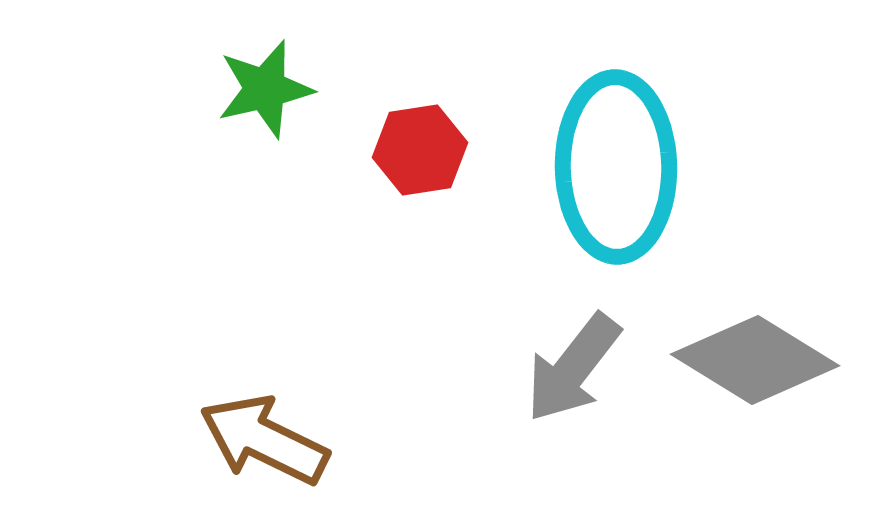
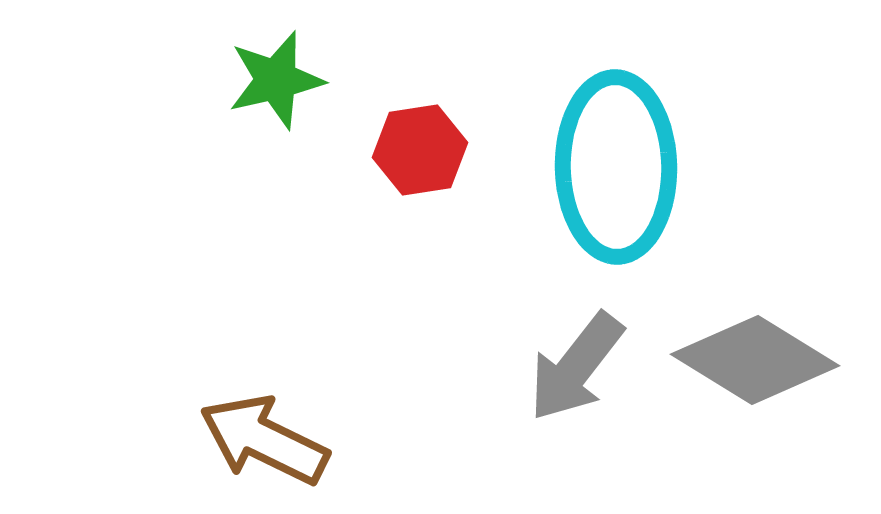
green star: moved 11 px right, 9 px up
gray arrow: moved 3 px right, 1 px up
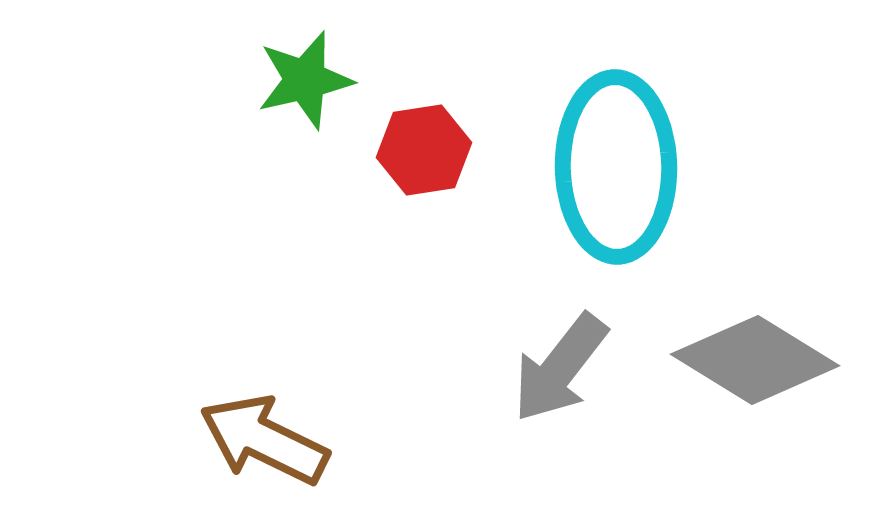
green star: moved 29 px right
red hexagon: moved 4 px right
gray arrow: moved 16 px left, 1 px down
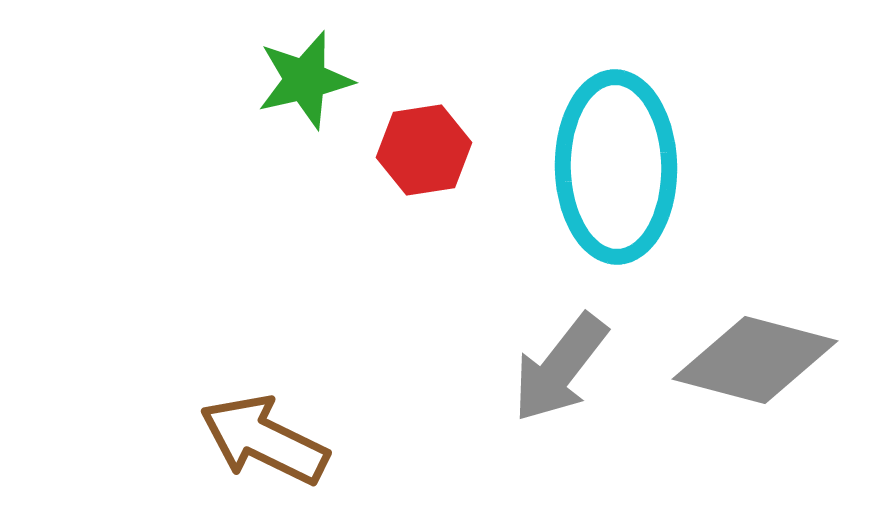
gray diamond: rotated 17 degrees counterclockwise
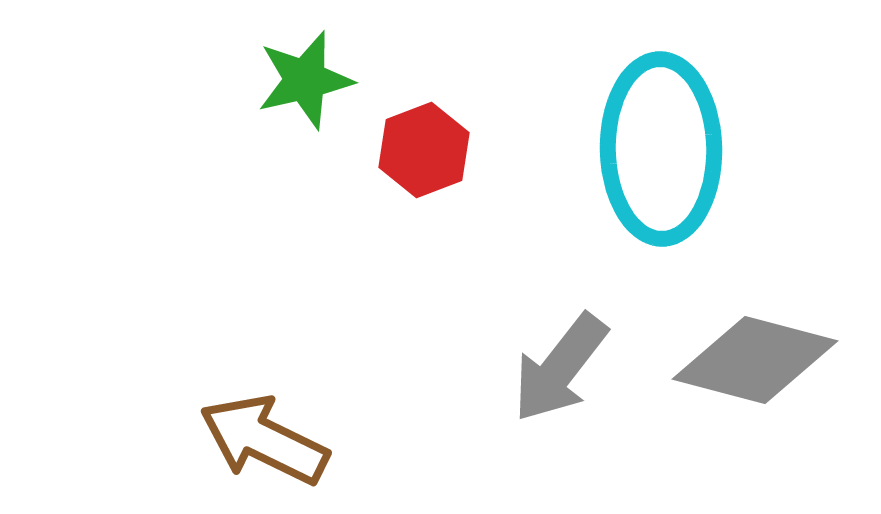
red hexagon: rotated 12 degrees counterclockwise
cyan ellipse: moved 45 px right, 18 px up
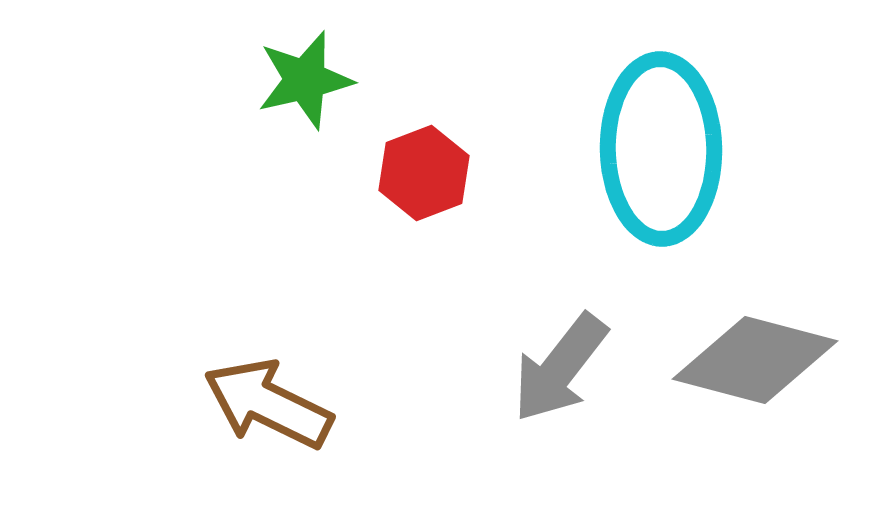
red hexagon: moved 23 px down
brown arrow: moved 4 px right, 36 px up
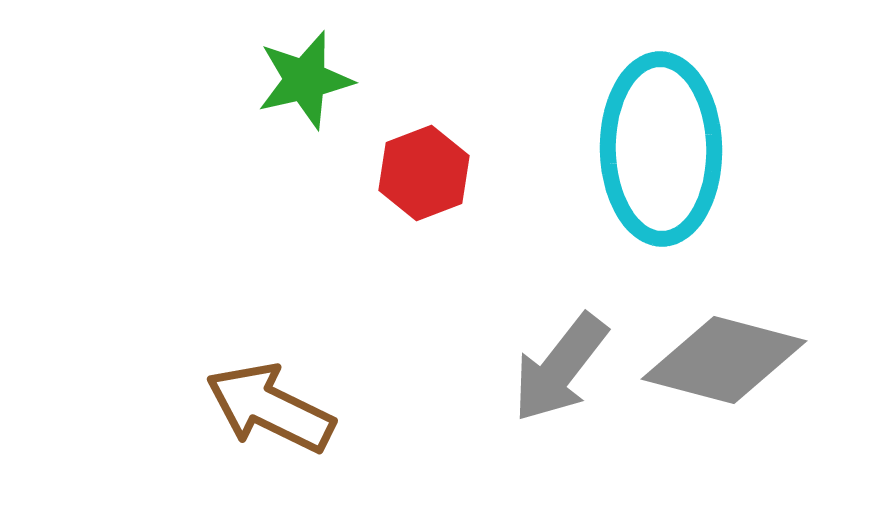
gray diamond: moved 31 px left
brown arrow: moved 2 px right, 4 px down
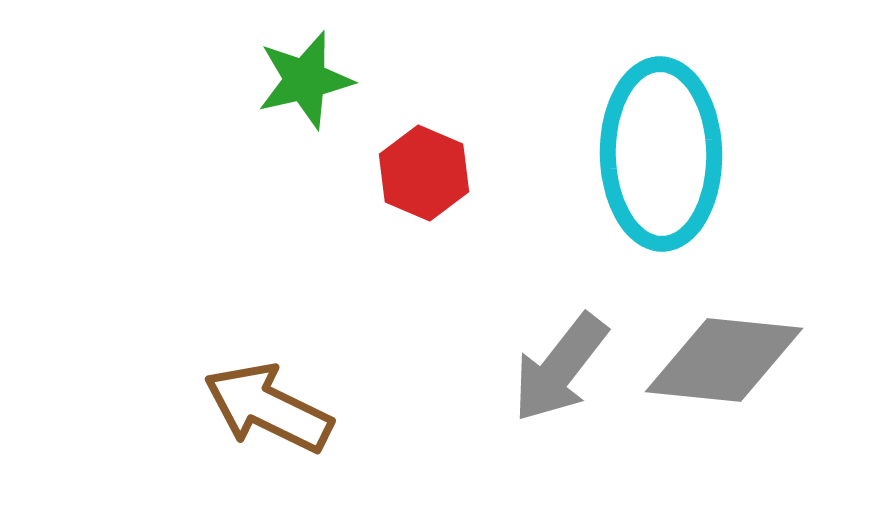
cyan ellipse: moved 5 px down
red hexagon: rotated 16 degrees counterclockwise
gray diamond: rotated 9 degrees counterclockwise
brown arrow: moved 2 px left
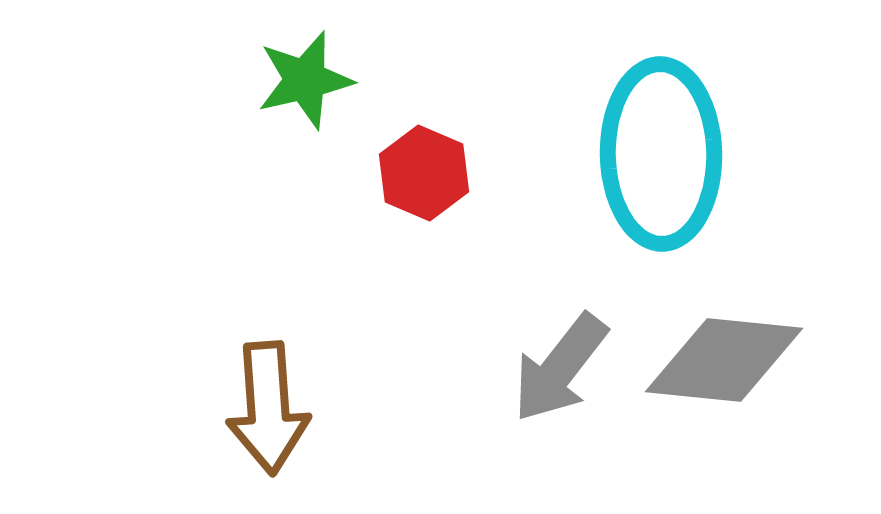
brown arrow: rotated 120 degrees counterclockwise
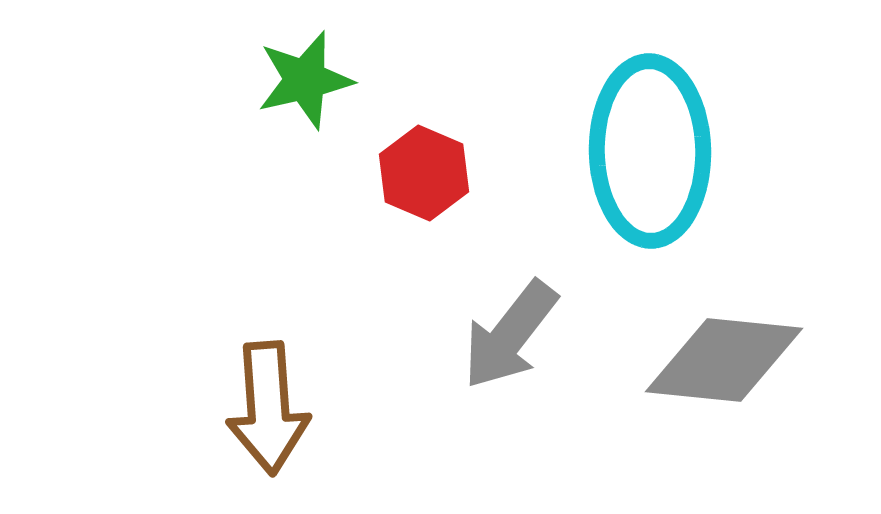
cyan ellipse: moved 11 px left, 3 px up
gray arrow: moved 50 px left, 33 px up
